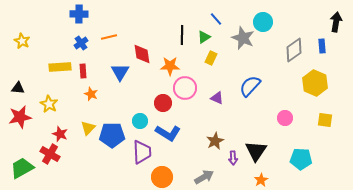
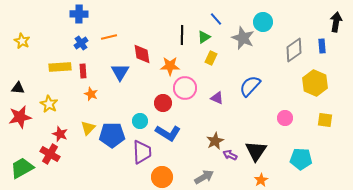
purple arrow at (233, 158): moved 3 px left, 3 px up; rotated 120 degrees clockwise
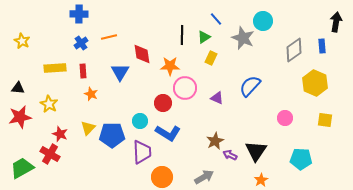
cyan circle at (263, 22): moved 1 px up
yellow rectangle at (60, 67): moved 5 px left, 1 px down
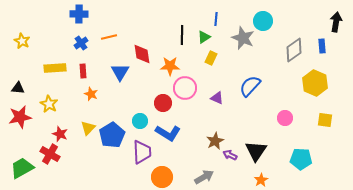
blue line at (216, 19): rotated 48 degrees clockwise
blue pentagon at (112, 135): rotated 30 degrees counterclockwise
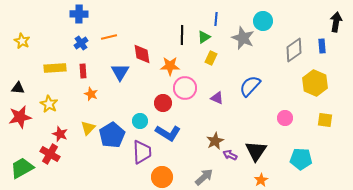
gray arrow at (204, 177): rotated 12 degrees counterclockwise
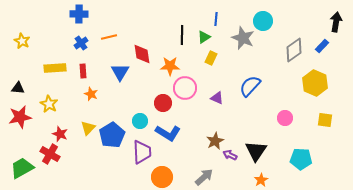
blue rectangle at (322, 46): rotated 48 degrees clockwise
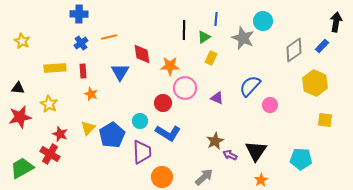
black line at (182, 35): moved 2 px right, 5 px up
pink circle at (285, 118): moved 15 px left, 13 px up
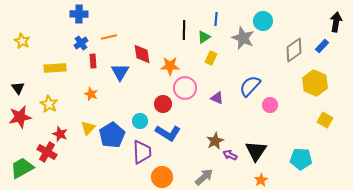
red rectangle at (83, 71): moved 10 px right, 10 px up
black triangle at (18, 88): rotated 48 degrees clockwise
red circle at (163, 103): moved 1 px down
yellow square at (325, 120): rotated 21 degrees clockwise
red cross at (50, 154): moved 3 px left, 2 px up
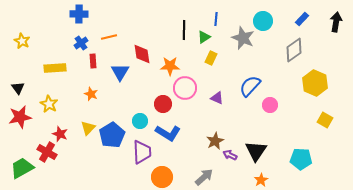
blue rectangle at (322, 46): moved 20 px left, 27 px up
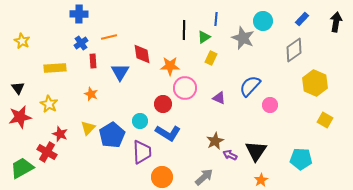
purple triangle at (217, 98): moved 2 px right
